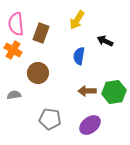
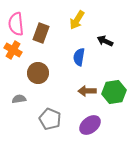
blue semicircle: moved 1 px down
gray semicircle: moved 5 px right, 4 px down
gray pentagon: rotated 15 degrees clockwise
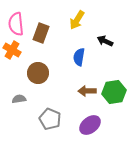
orange cross: moved 1 px left
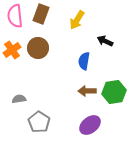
pink semicircle: moved 1 px left, 8 px up
brown rectangle: moved 19 px up
orange cross: rotated 24 degrees clockwise
blue semicircle: moved 5 px right, 4 px down
brown circle: moved 25 px up
gray pentagon: moved 11 px left, 3 px down; rotated 10 degrees clockwise
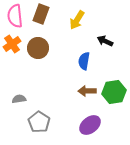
orange cross: moved 6 px up
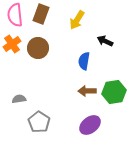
pink semicircle: moved 1 px up
